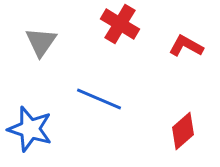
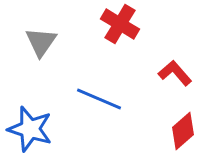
red L-shape: moved 11 px left, 27 px down; rotated 20 degrees clockwise
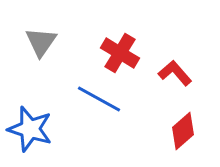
red cross: moved 29 px down
blue line: rotated 6 degrees clockwise
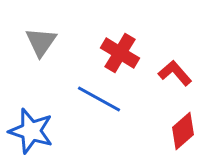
blue star: moved 1 px right, 2 px down
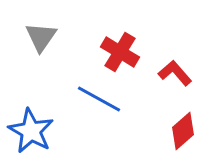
gray triangle: moved 5 px up
red cross: moved 1 px up
blue star: rotated 12 degrees clockwise
